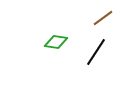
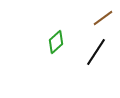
green diamond: rotated 50 degrees counterclockwise
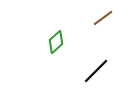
black line: moved 19 px down; rotated 12 degrees clockwise
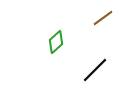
black line: moved 1 px left, 1 px up
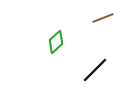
brown line: rotated 15 degrees clockwise
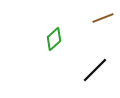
green diamond: moved 2 px left, 3 px up
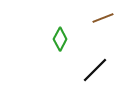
green diamond: moved 6 px right; rotated 20 degrees counterclockwise
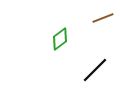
green diamond: rotated 25 degrees clockwise
